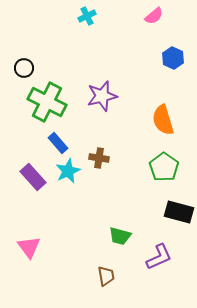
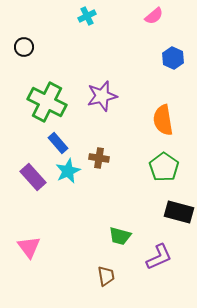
black circle: moved 21 px up
orange semicircle: rotated 8 degrees clockwise
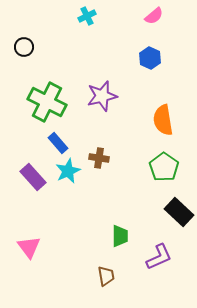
blue hexagon: moved 23 px left
black rectangle: rotated 28 degrees clockwise
green trapezoid: rotated 105 degrees counterclockwise
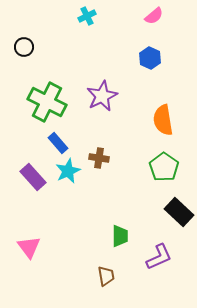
purple star: rotated 12 degrees counterclockwise
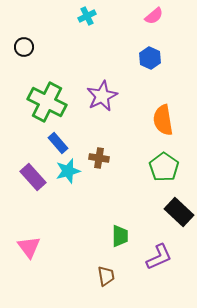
cyan star: rotated 10 degrees clockwise
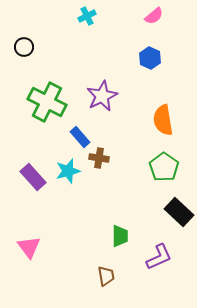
blue rectangle: moved 22 px right, 6 px up
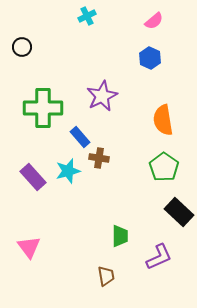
pink semicircle: moved 5 px down
black circle: moved 2 px left
green cross: moved 4 px left, 6 px down; rotated 27 degrees counterclockwise
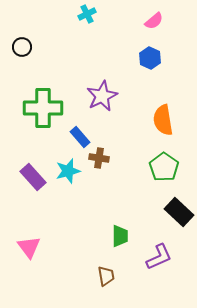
cyan cross: moved 2 px up
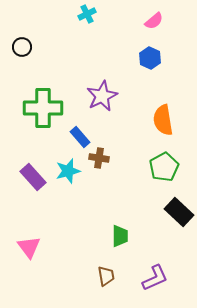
green pentagon: rotated 8 degrees clockwise
purple L-shape: moved 4 px left, 21 px down
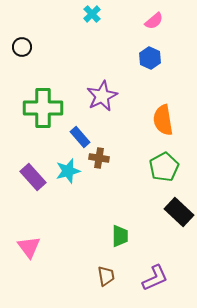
cyan cross: moved 5 px right; rotated 18 degrees counterclockwise
